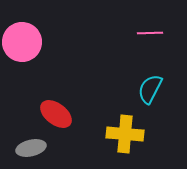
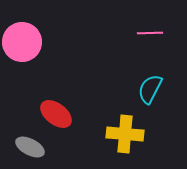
gray ellipse: moved 1 px left, 1 px up; rotated 40 degrees clockwise
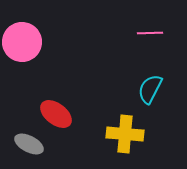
gray ellipse: moved 1 px left, 3 px up
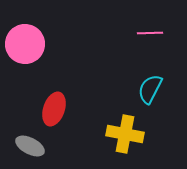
pink circle: moved 3 px right, 2 px down
red ellipse: moved 2 px left, 5 px up; rotated 72 degrees clockwise
yellow cross: rotated 6 degrees clockwise
gray ellipse: moved 1 px right, 2 px down
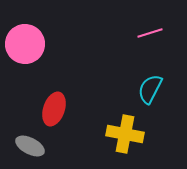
pink line: rotated 15 degrees counterclockwise
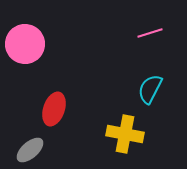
gray ellipse: moved 4 px down; rotated 68 degrees counterclockwise
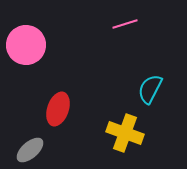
pink line: moved 25 px left, 9 px up
pink circle: moved 1 px right, 1 px down
red ellipse: moved 4 px right
yellow cross: moved 1 px up; rotated 9 degrees clockwise
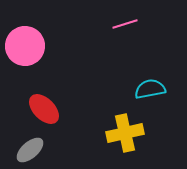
pink circle: moved 1 px left, 1 px down
cyan semicircle: rotated 52 degrees clockwise
red ellipse: moved 14 px left; rotated 64 degrees counterclockwise
yellow cross: rotated 33 degrees counterclockwise
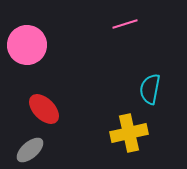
pink circle: moved 2 px right, 1 px up
cyan semicircle: rotated 68 degrees counterclockwise
yellow cross: moved 4 px right
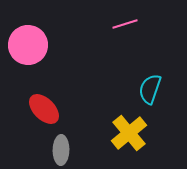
pink circle: moved 1 px right
cyan semicircle: rotated 8 degrees clockwise
yellow cross: rotated 27 degrees counterclockwise
gray ellipse: moved 31 px right; rotated 48 degrees counterclockwise
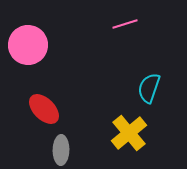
cyan semicircle: moved 1 px left, 1 px up
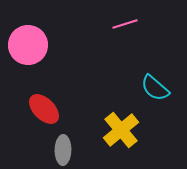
cyan semicircle: moved 6 px right; rotated 68 degrees counterclockwise
yellow cross: moved 8 px left, 3 px up
gray ellipse: moved 2 px right
